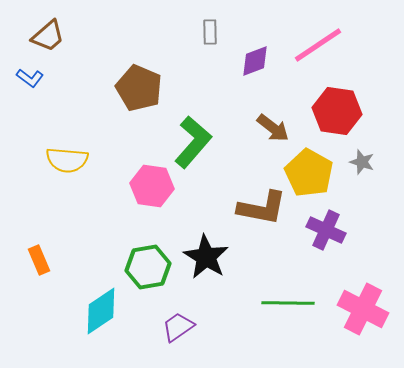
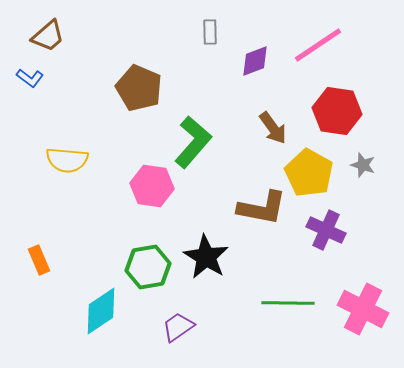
brown arrow: rotated 16 degrees clockwise
gray star: moved 1 px right, 3 px down
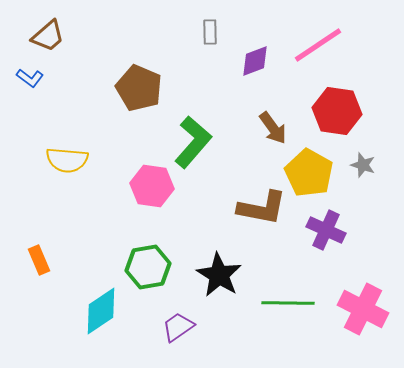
black star: moved 13 px right, 18 px down
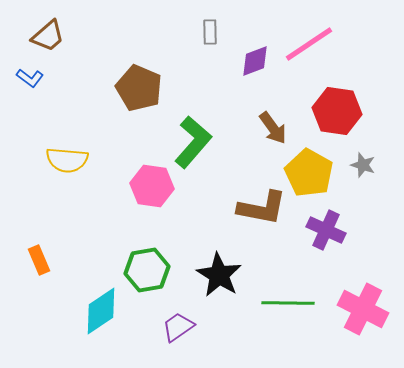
pink line: moved 9 px left, 1 px up
green hexagon: moved 1 px left, 3 px down
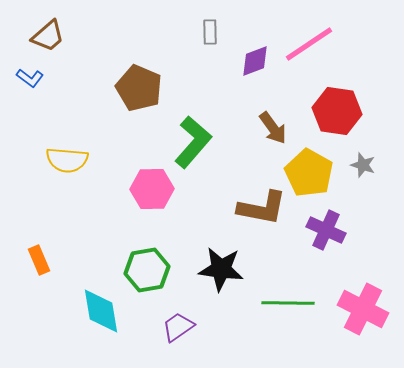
pink hexagon: moved 3 px down; rotated 9 degrees counterclockwise
black star: moved 2 px right, 6 px up; rotated 24 degrees counterclockwise
cyan diamond: rotated 66 degrees counterclockwise
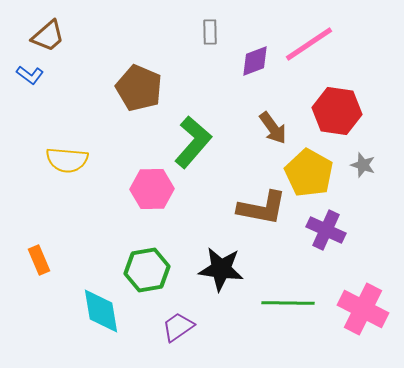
blue L-shape: moved 3 px up
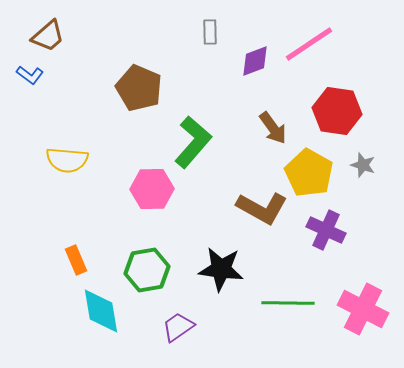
brown L-shape: rotated 18 degrees clockwise
orange rectangle: moved 37 px right
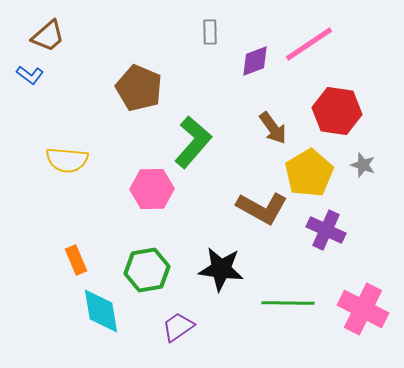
yellow pentagon: rotated 12 degrees clockwise
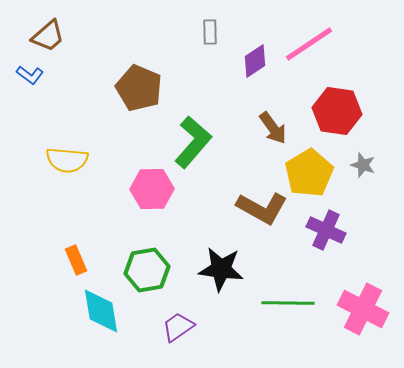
purple diamond: rotated 12 degrees counterclockwise
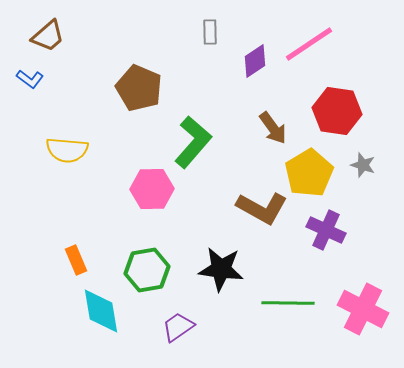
blue L-shape: moved 4 px down
yellow semicircle: moved 10 px up
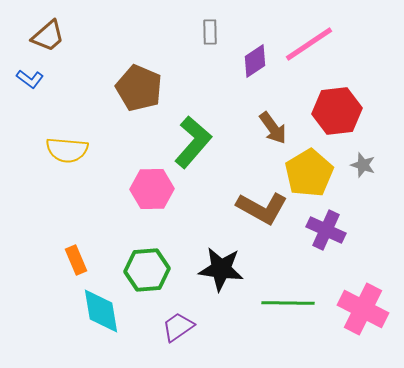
red hexagon: rotated 15 degrees counterclockwise
green hexagon: rotated 6 degrees clockwise
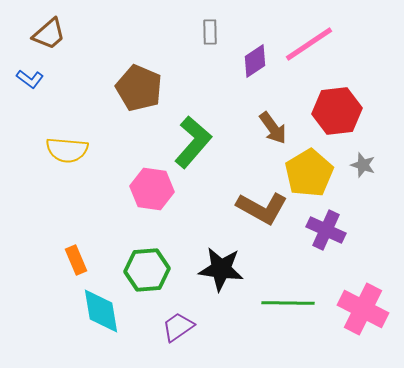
brown trapezoid: moved 1 px right, 2 px up
pink hexagon: rotated 9 degrees clockwise
